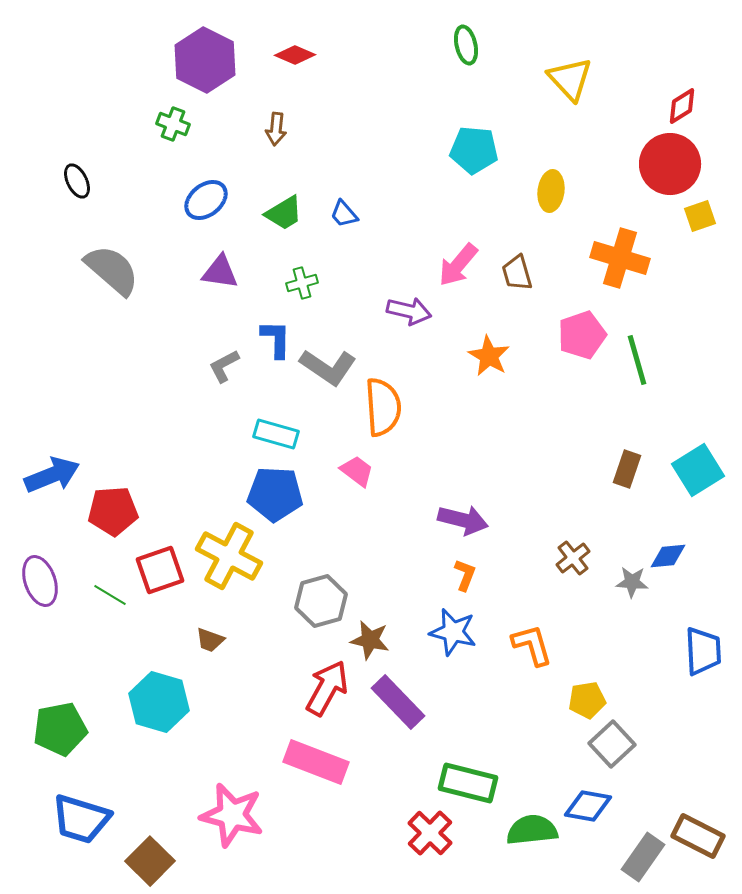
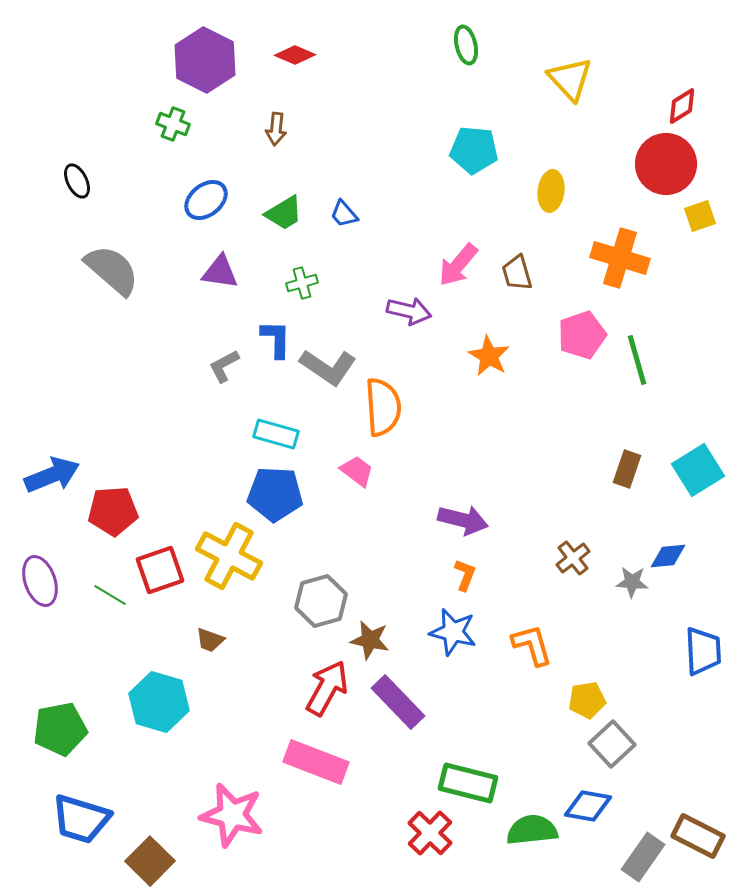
red circle at (670, 164): moved 4 px left
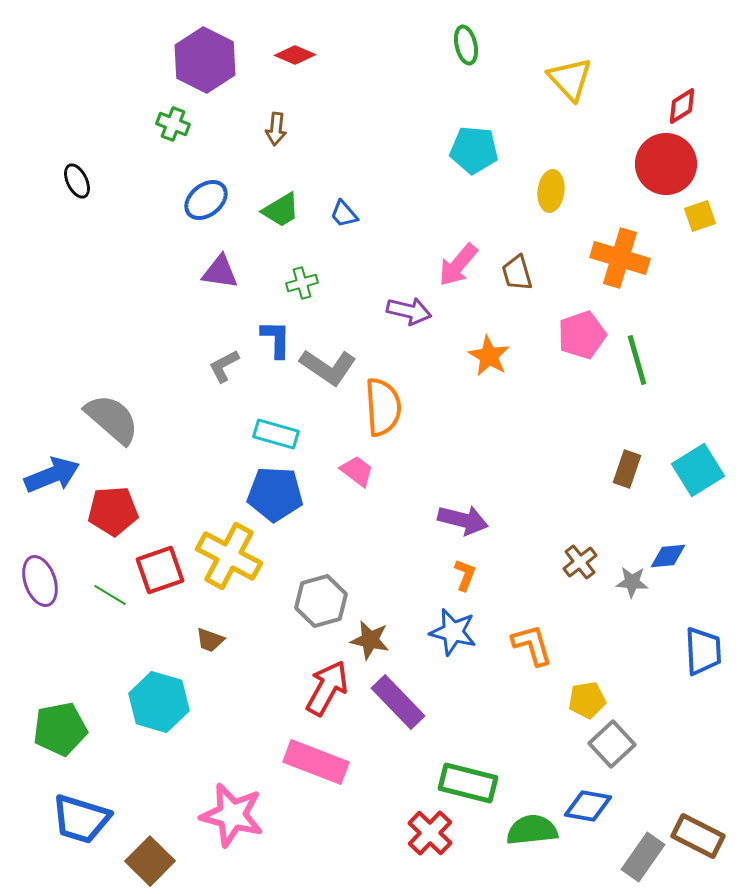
green trapezoid at (284, 213): moved 3 px left, 3 px up
gray semicircle at (112, 270): moved 149 px down
brown cross at (573, 558): moved 7 px right, 4 px down
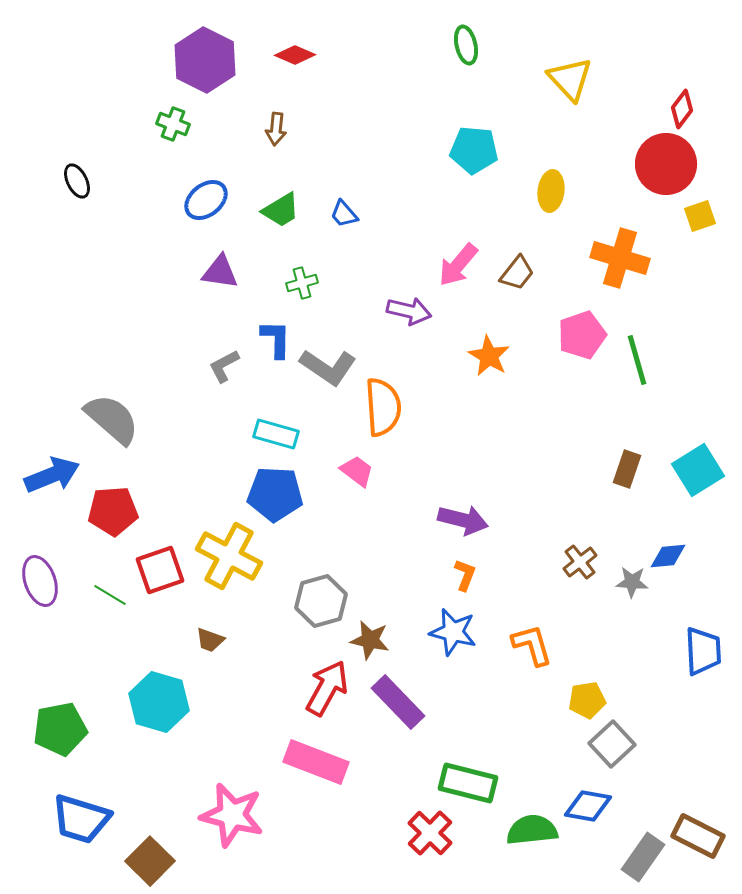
red diamond at (682, 106): moved 3 px down; rotated 21 degrees counterclockwise
brown trapezoid at (517, 273): rotated 126 degrees counterclockwise
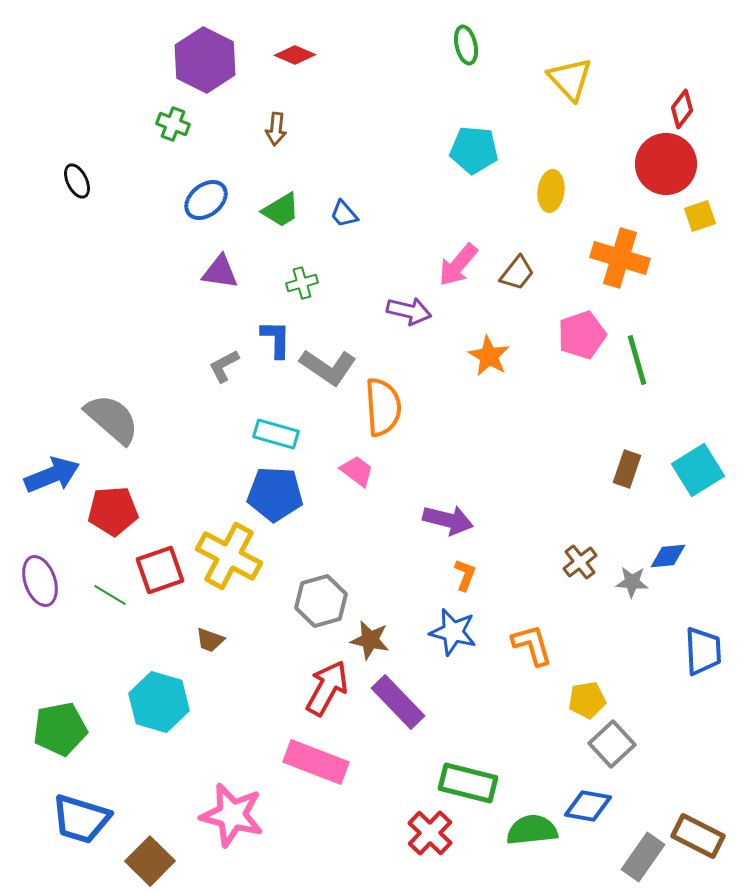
purple arrow at (463, 520): moved 15 px left
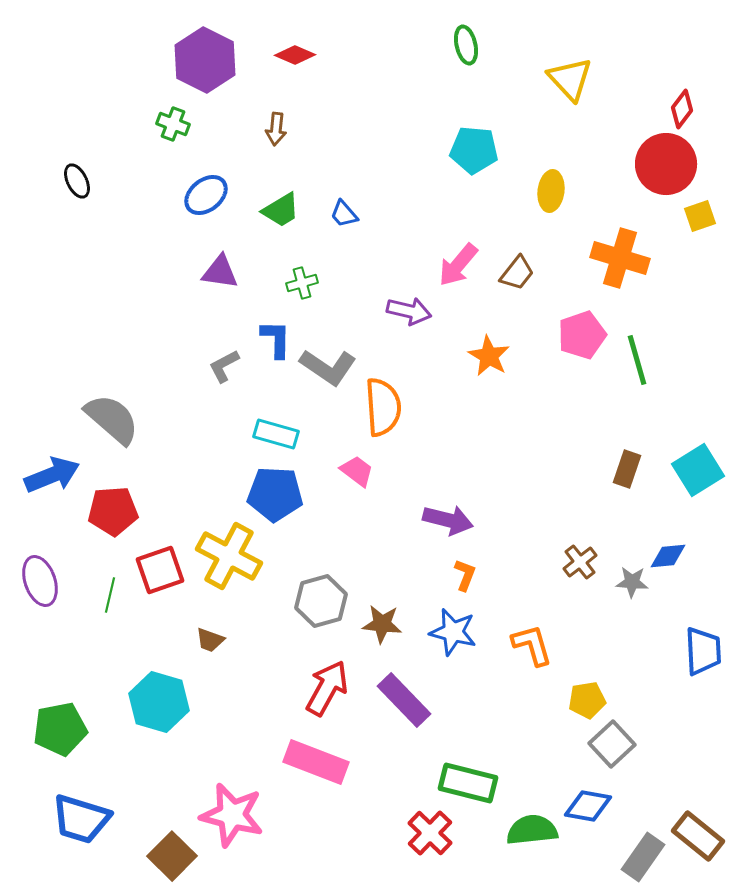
blue ellipse at (206, 200): moved 5 px up
green line at (110, 595): rotated 72 degrees clockwise
brown star at (370, 640): moved 12 px right, 16 px up; rotated 6 degrees counterclockwise
purple rectangle at (398, 702): moved 6 px right, 2 px up
brown rectangle at (698, 836): rotated 12 degrees clockwise
brown square at (150, 861): moved 22 px right, 5 px up
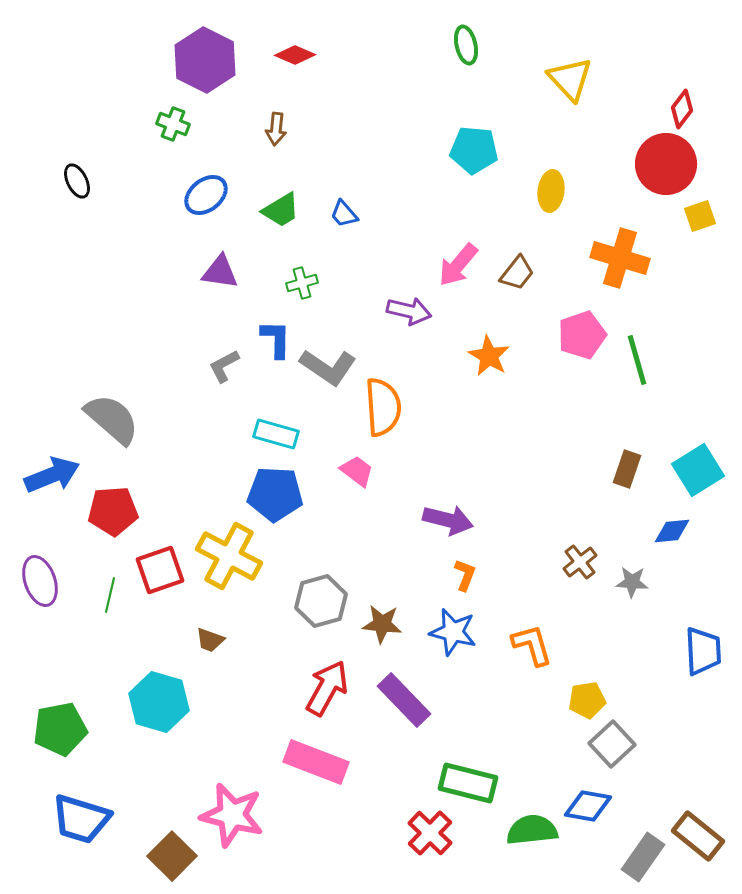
blue diamond at (668, 556): moved 4 px right, 25 px up
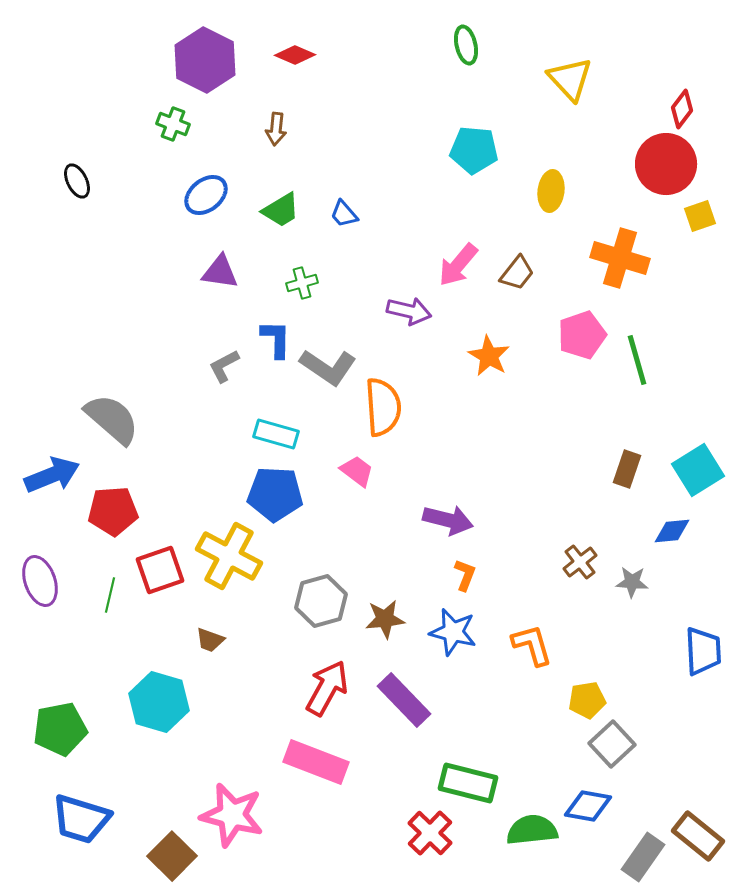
brown star at (382, 624): moved 3 px right, 5 px up; rotated 12 degrees counterclockwise
